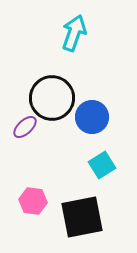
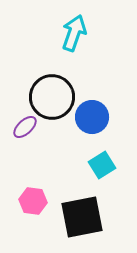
black circle: moved 1 px up
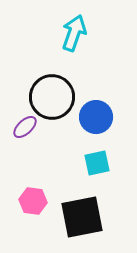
blue circle: moved 4 px right
cyan square: moved 5 px left, 2 px up; rotated 20 degrees clockwise
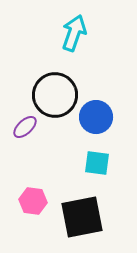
black circle: moved 3 px right, 2 px up
cyan square: rotated 20 degrees clockwise
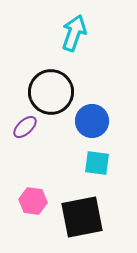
black circle: moved 4 px left, 3 px up
blue circle: moved 4 px left, 4 px down
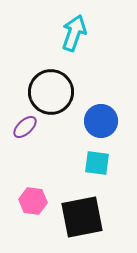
blue circle: moved 9 px right
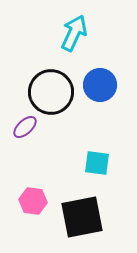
cyan arrow: rotated 6 degrees clockwise
blue circle: moved 1 px left, 36 px up
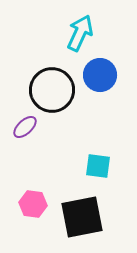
cyan arrow: moved 6 px right
blue circle: moved 10 px up
black circle: moved 1 px right, 2 px up
cyan square: moved 1 px right, 3 px down
pink hexagon: moved 3 px down
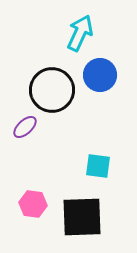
black square: rotated 9 degrees clockwise
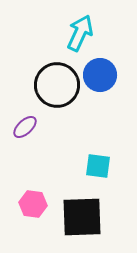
black circle: moved 5 px right, 5 px up
